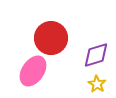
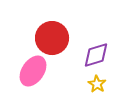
red circle: moved 1 px right
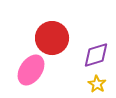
pink ellipse: moved 2 px left, 1 px up
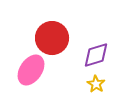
yellow star: moved 1 px left
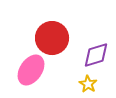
yellow star: moved 8 px left
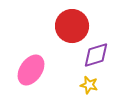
red circle: moved 20 px right, 12 px up
yellow star: moved 1 px right, 1 px down; rotated 18 degrees counterclockwise
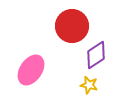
purple diamond: rotated 16 degrees counterclockwise
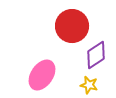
pink ellipse: moved 11 px right, 5 px down
